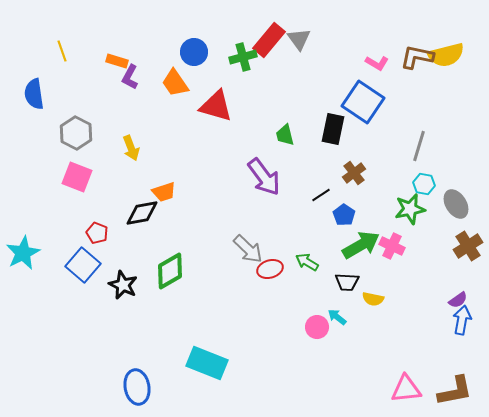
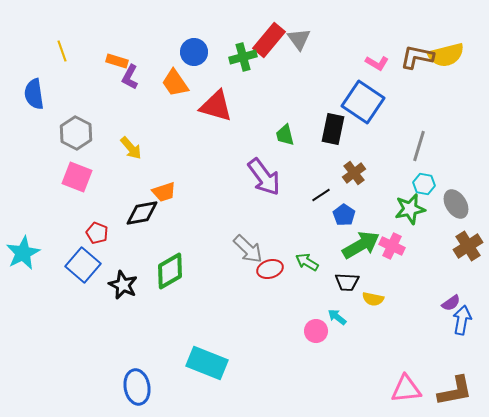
yellow arrow at (131, 148): rotated 20 degrees counterclockwise
purple semicircle at (458, 300): moved 7 px left, 3 px down
pink circle at (317, 327): moved 1 px left, 4 px down
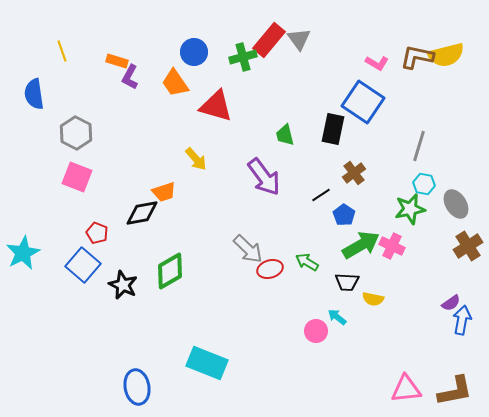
yellow arrow at (131, 148): moved 65 px right, 11 px down
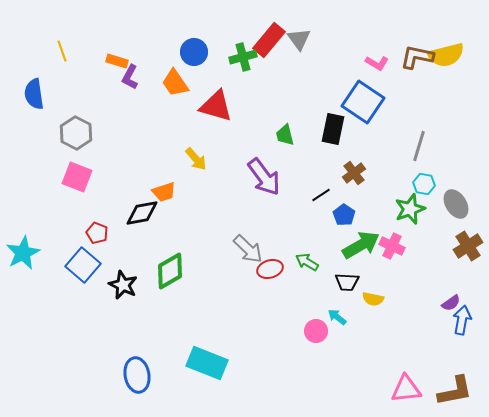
green star at (410, 209): rotated 8 degrees counterclockwise
blue ellipse at (137, 387): moved 12 px up
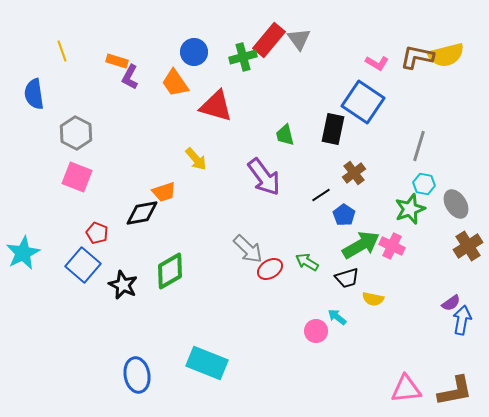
red ellipse at (270, 269): rotated 15 degrees counterclockwise
black trapezoid at (347, 282): moved 4 px up; rotated 20 degrees counterclockwise
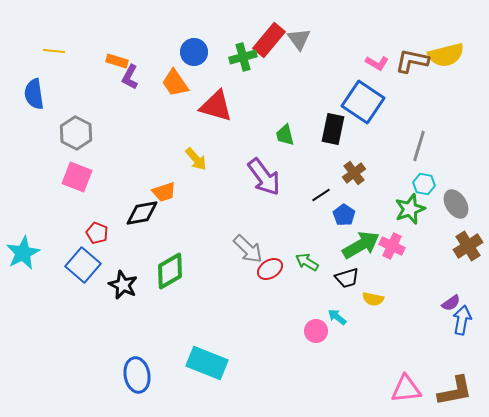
yellow line at (62, 51): moved 8 px left; rotated 65 degrees counterclockwise
brown L-shape at (417, 57): moved 5 px left, 4 px down
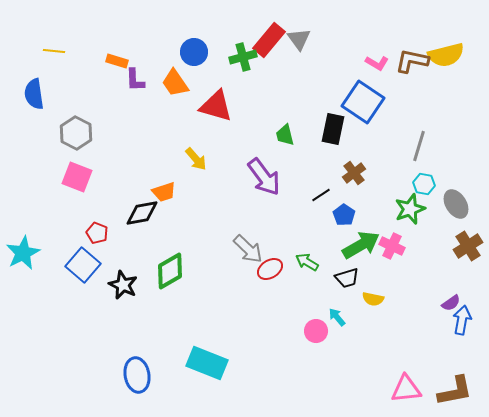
purple L-shape at (130, 77): moved 5 px right, 3 px down; rotated 30 degrees counterclockwise
cyan arrow at (337, 317): rotated 12 degrees clockwise
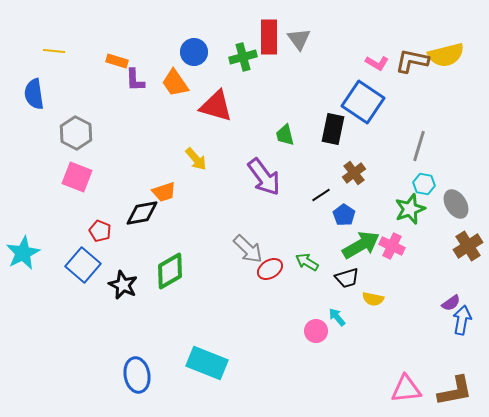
red rectangle at (269, 40): moved 3 px up; rotated 40 degrees counterclockwise
red pentagon at (97, 233): moved 3 px right, 2 px up
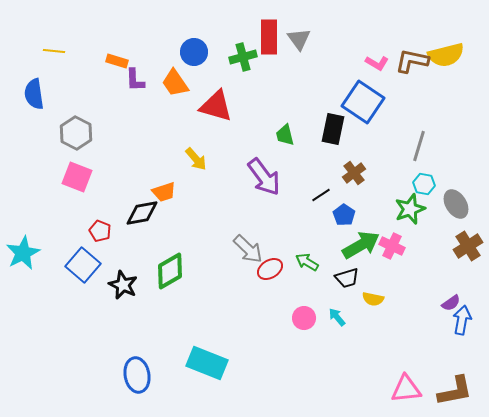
pink circle at (316, 331): moved 12 px left, 13 px up
